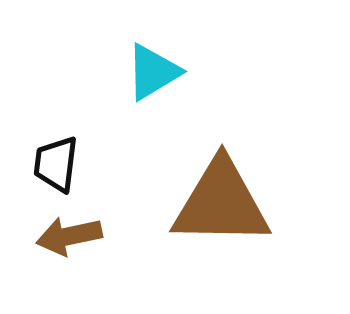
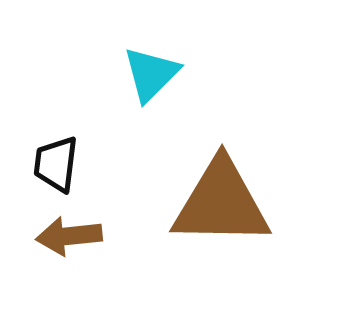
cyan triangle: moved 2 px left, 2 px down; rotated 14 degrees counterclockwise
brown arrow: rotated 6 degrees clockwise
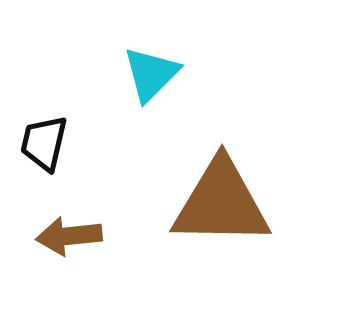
black trapezoid: moved 12 px left, 21 px up; rotated 6 degrees clockwise
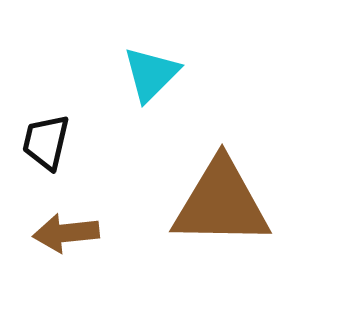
black trapezoid: moved 2 px right, 1 px up
brown arrow: moved 3 px left, 3 px up
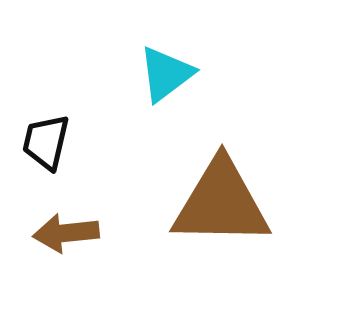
cyan triangle: moved 15 px right; rotated 8 degrees clockwise
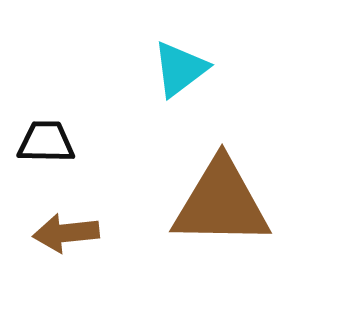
cyan triangle: moved 14 px right, 5 px up
black trapezoid: rotated 78 degrees clockwise
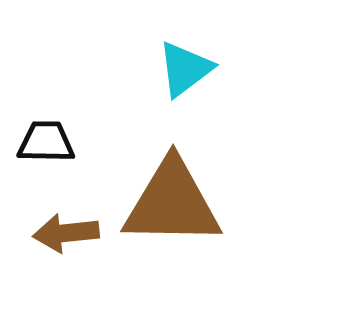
cyan triangle: moved 5 px right
brown triangle: moved 49 px left
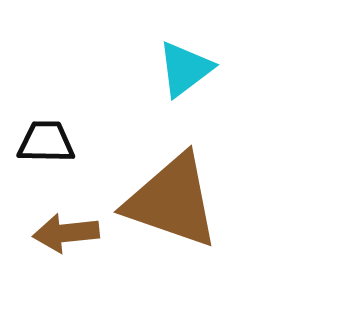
brown triangle: moved 2 px up; rotated 18 degrees clockwise
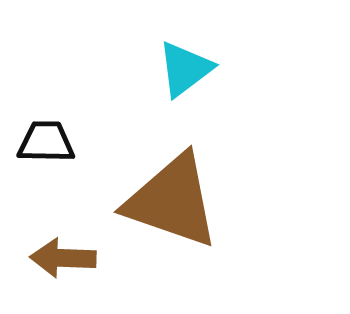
brown arrow: moved 3 px left, 25 px down; rotated 8 degrees clockwise
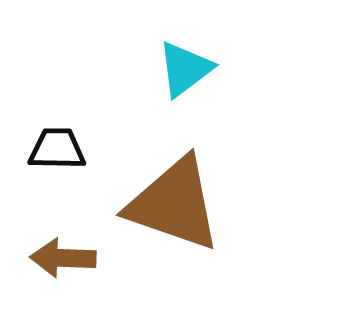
black trapezoid: moved 11 px right, 7 px down
brown triangle: moved 2 px right, 3 px down
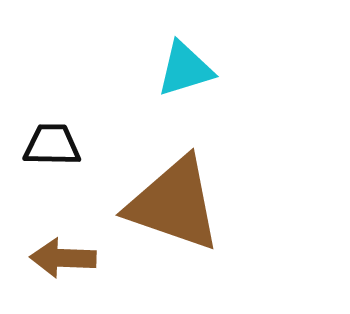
cyan triangle: rotated 20 degrees clockwise
black trapezoid: moved 5 px left, 4 px up
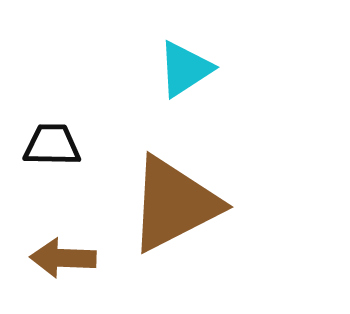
cyan triangle: rotated 16 degrees counterclockwise
brown triangle: rotated 46 degrees counterclockwise
